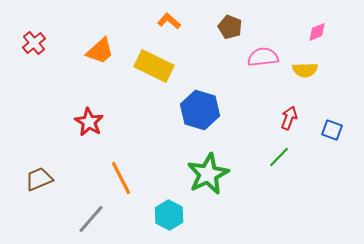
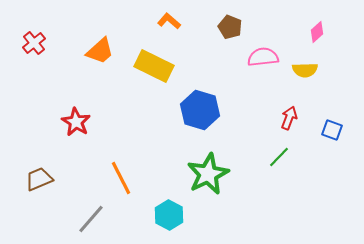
pink diamond: rotated 20 degrees counterclockwise
red star: moved 13 px left
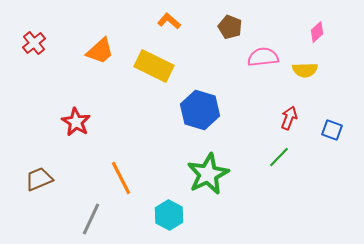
gray line: rotated 16 degrees counterclockwise
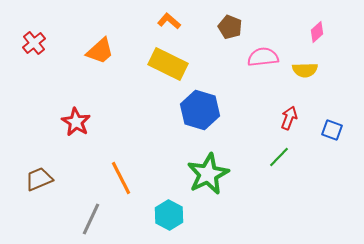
yellow rectangle: moved 14 px right, 2 px up
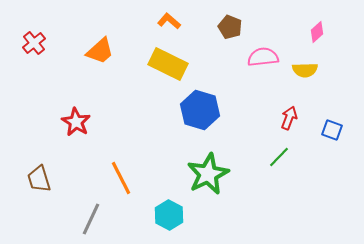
brown trapezoid: rotated 84 degrees counterclockwise
